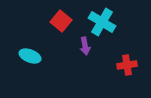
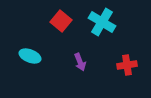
purple arrow: moved 5 px left, 16 px down; rotated 12 degrees counterclockwise
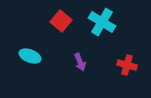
red cross: rotated 24 degrees clockwise
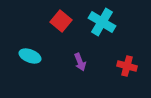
red cross: moved 1 px down
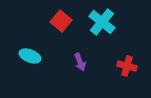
cyan cross: rotated 8 degrees clockwise
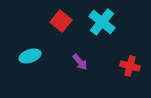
cyan ellipse: rotated 40 degrees counterclockwise
purple arrow: rotated 18 degrees counterclockwise
red cross: moved 3 px right
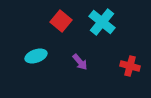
cyan ellipse: moved 6 px right
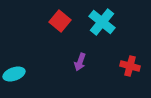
red square: moved 1 px left
cyan ellipse: moved 22 px left, 18 px down
purple arrow: rotated 60 degrees clockwise
